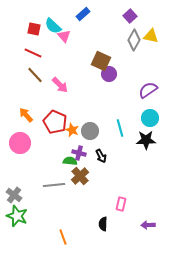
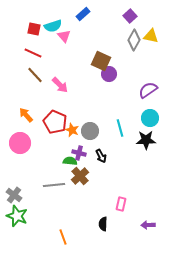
cyan semicircle: rotated 60 degrees counterclockwise
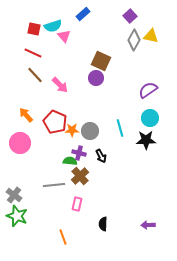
purple circle: moved 13 px left, 4 px down
orange star: rotated 24 degrees counterclockwise
pink rectangle: moved 44 px left
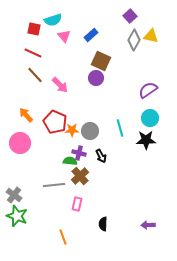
blue rectangle: moved 8 px right, 21 px down
cyan semicircle: moved 6 px up
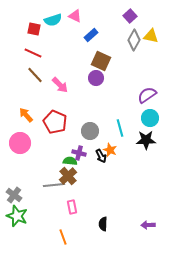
pink triangle: moved 11 px right, 20 px up; rotated 24 degrees counterclockwise
purple semicircle: moved 1 px left, 5 px down
orange star: moved 38 px right, 20 px down; rotated 24 degrees clockwise
brown cross: moved 12 px left
pink rectangle: moved 5 px left, 3 px down; rotated 24 degrees counterclockwise
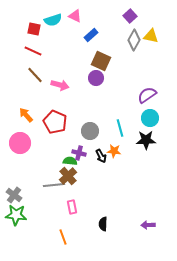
red line: moved 2 px up
pink arrow: rotated 30 degrees counterclockwise
orange star: moved 4 px right, 1 px down; rotated 16 degrees counterclockwise
green star: moved 1 px left, 1 px up; rotated 15 degrees counterclockwise
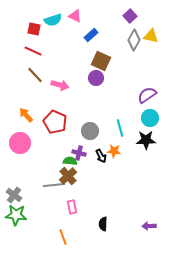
purple arrow: moved 1 px right, 1 px down
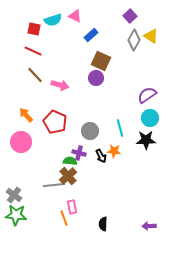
yellow triangle: rotated 21 degrees clockwise
pink circle: moved 1 px right, 1 px up
orange line: moved 1 px right, 19 px up
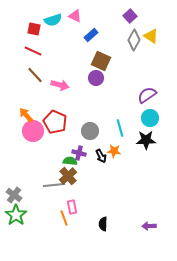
pink circle: moved 12 px right, 11 px up
green star: rotated 30 degrees clockwise
